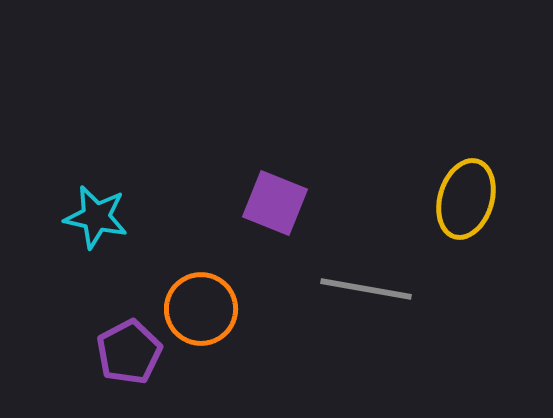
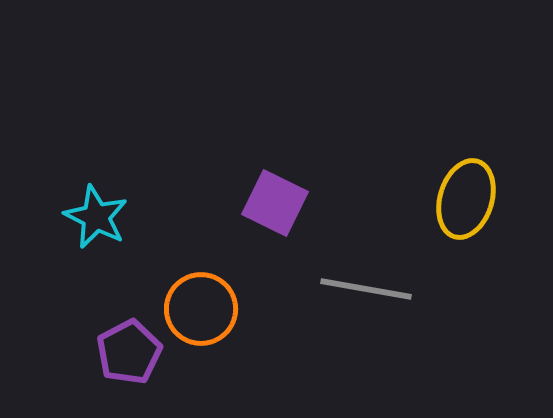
purple square: rotated 4 degrees clockwise
cyan star: rotated 14 degrees clockwise
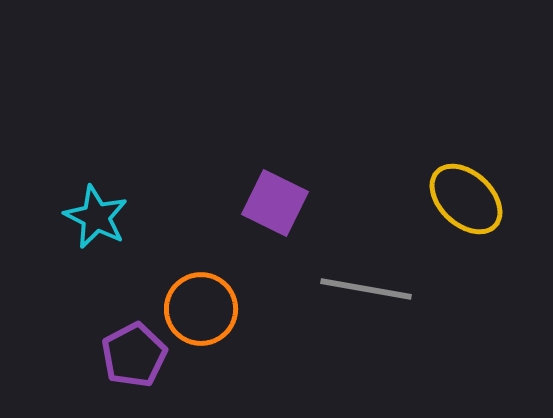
yellow ellipse: rotated 64 degrees counterclockwise
purple pentagon: moved 5 px right, 3 px down
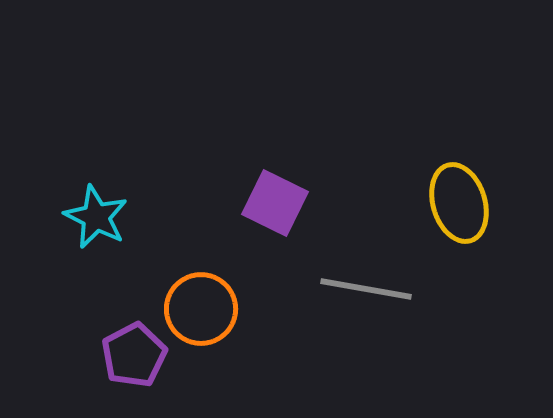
yellow ellipse: moved 7 px left, 4 px down; rotated 30 degrees clockwise
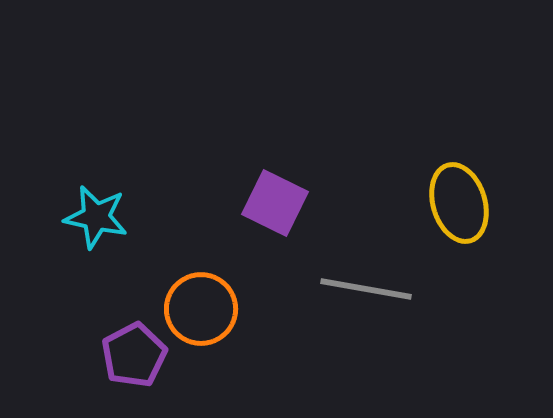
cyan star: rotated 14 degrees counterclockwise
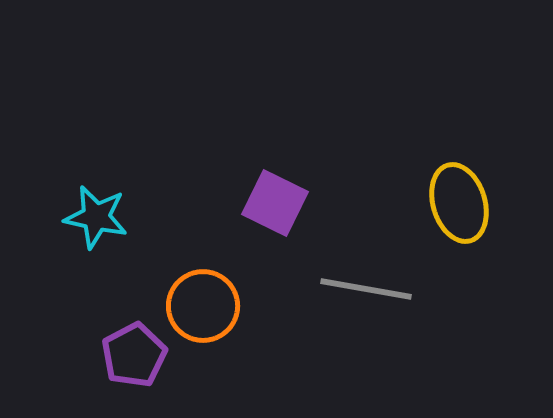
orange circle: moved 2 px right, 3 px up
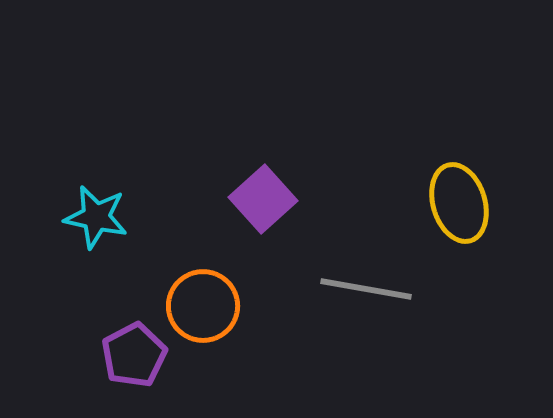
purple square: moved 12 px left, 4 px up; rotated 22 degrees clockwise
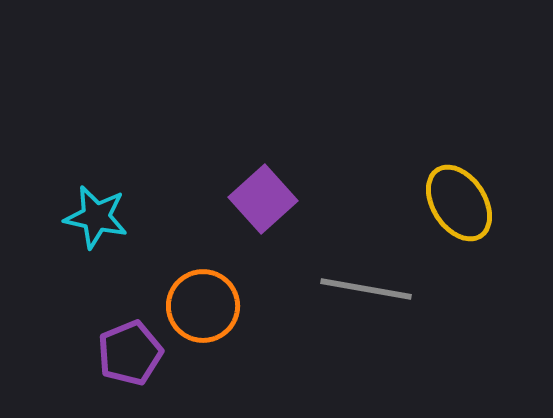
yellow ellipse: rotated 16 degrees counterclockwise
purple pentagon: moved 4 px left, 2 px up; rotated 6 degrees clockwise
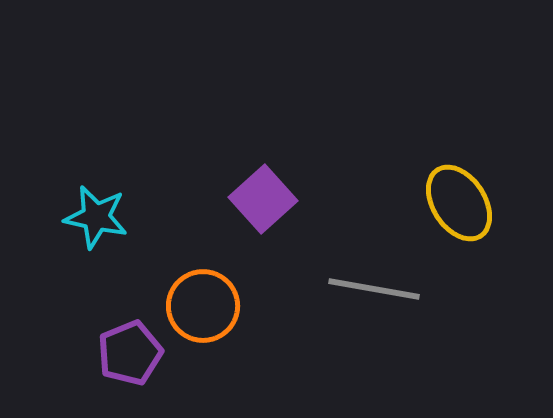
gray line: moved 8 px right
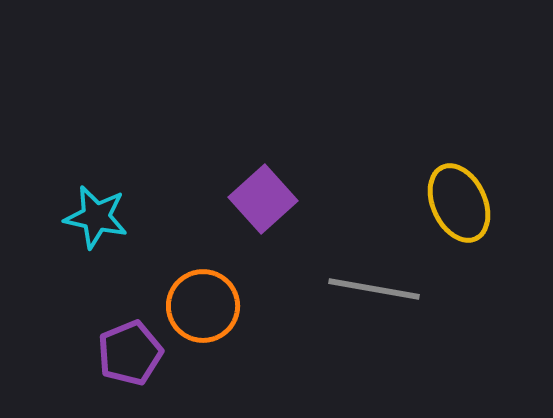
yellow ellipse: rotated 8 degrees clockwise
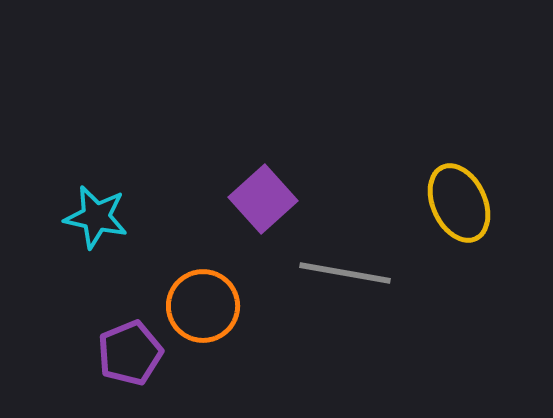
gray line: moved 29 px left, 16 px up
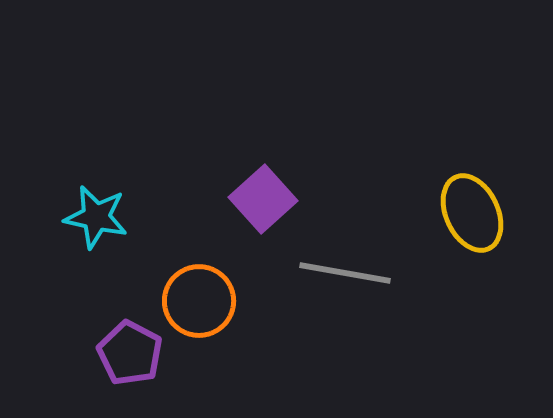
yellow ellipse: moved 13 px right, 10 px down
orange circle: moved 4 px left, 5 px up
purple pentagon: rotated 22 degrees counterclockwise
